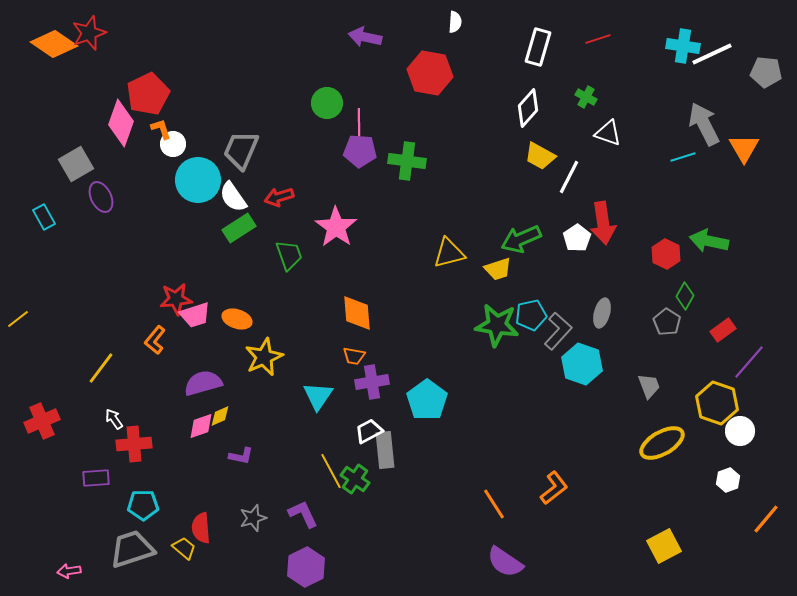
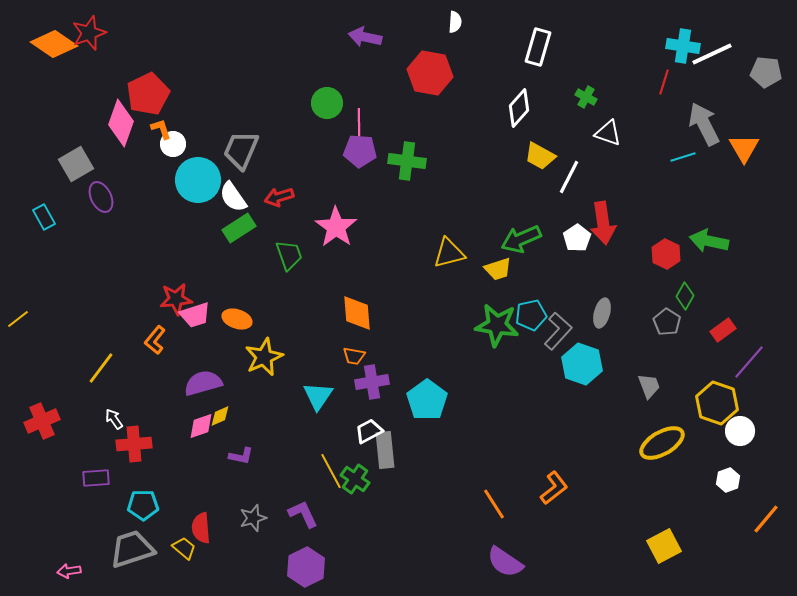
red line at (598, 39): moved 66 px right, 43 px down; rotated 55 degrees counterclockwise
white diamond at (528, 108): moved 9 px left
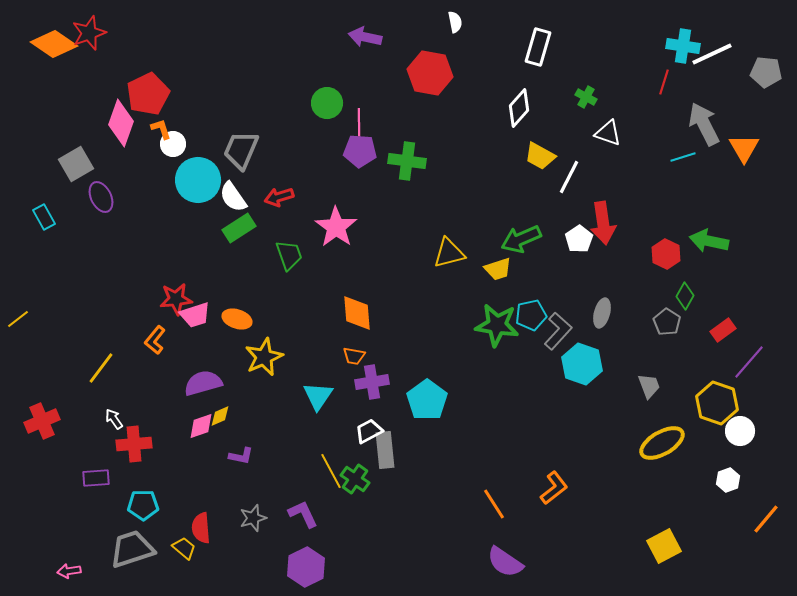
white semicircle at (455, 22): rotated 15 degrees counterclockwise
white pentagon at (577, 238): moved 2 px right, 1 px down
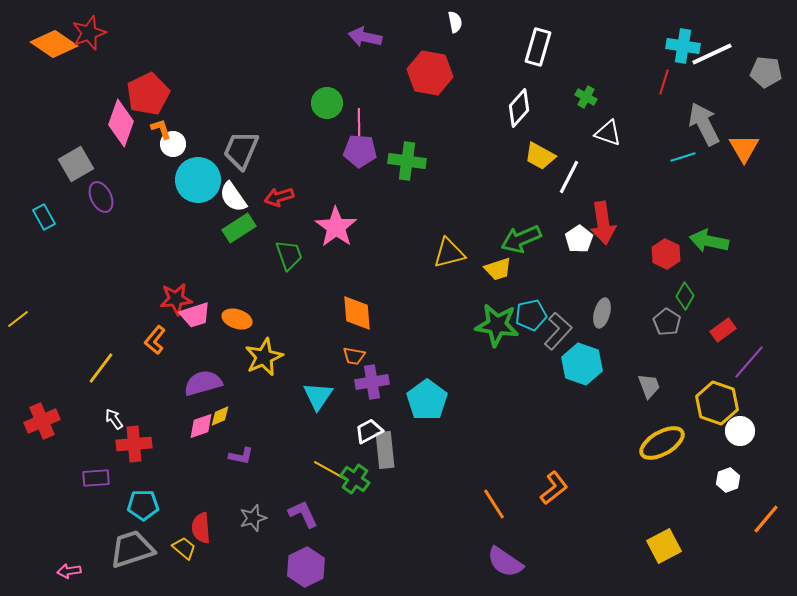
yellow line at (331, 471): rotated 33 degrees counterclockwise
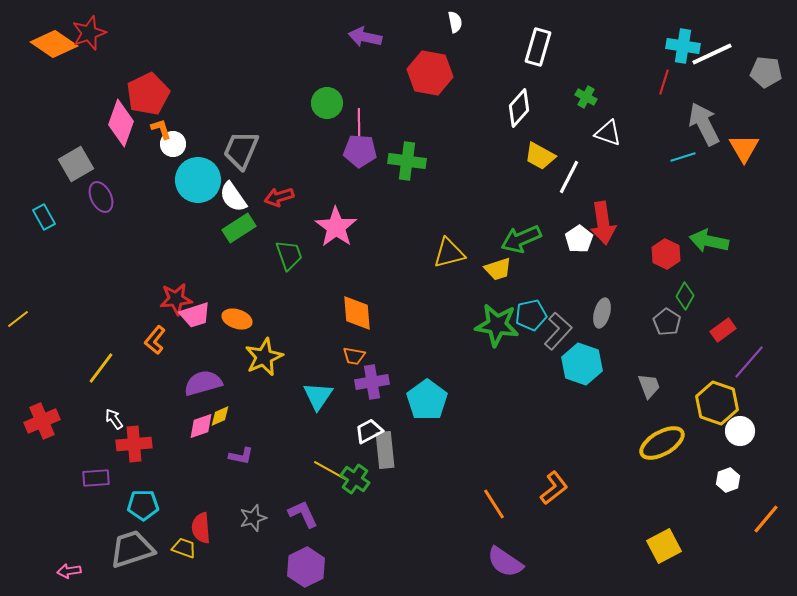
yellow trapezoid at (184, 548): rotated 20 degrees counterclockwise
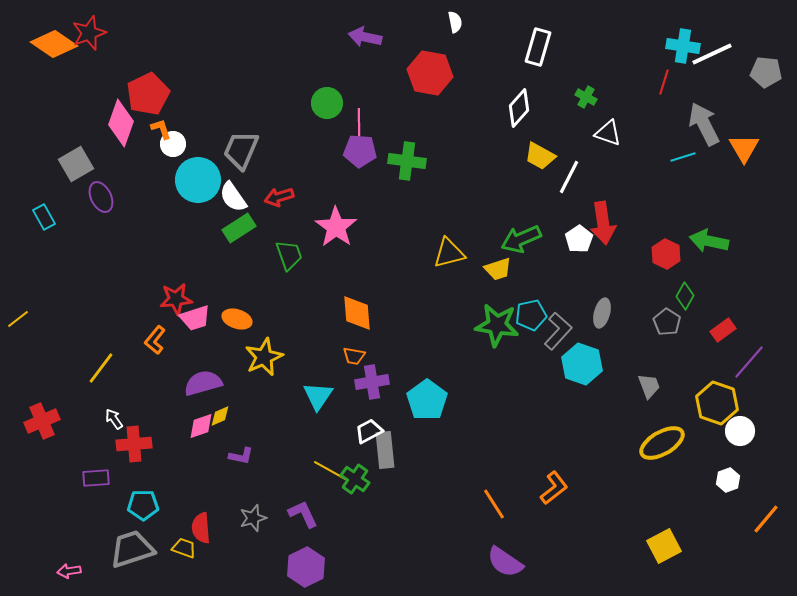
pink trapezoid at (195, 315): moved 3 px down
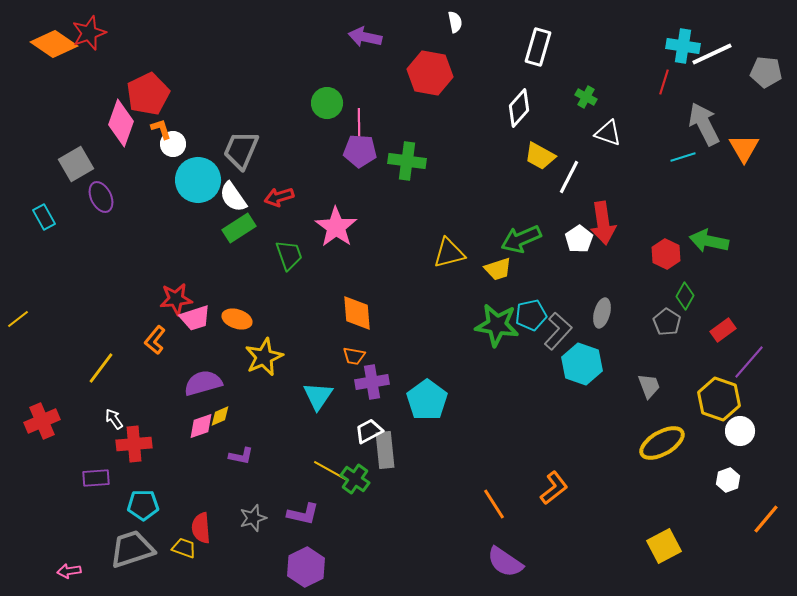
yellow hexagon at (717, 403): moved 2 px right, 4 px up
purple L-shape at (303, 514): rotated 128 degrees clockwise
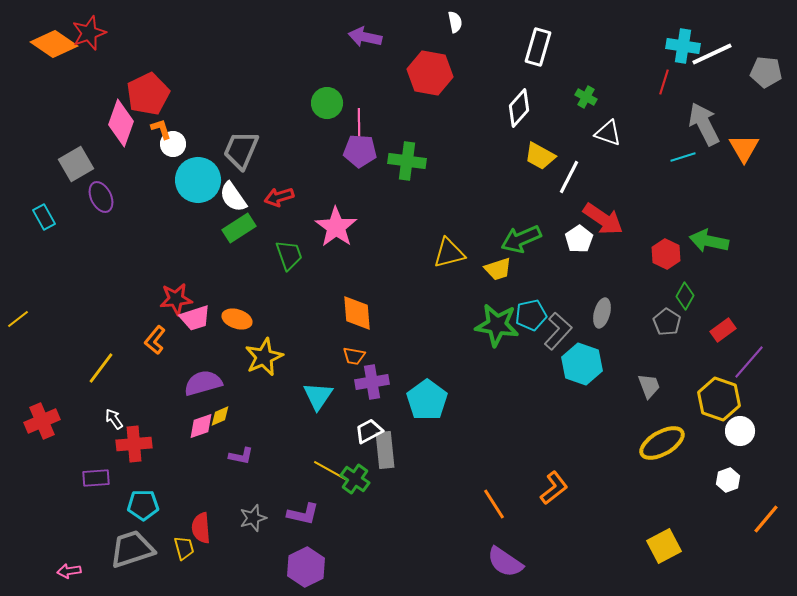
red arrow at (603, 223): moved 4 px up; rotated 48 degrees counterclockwise
yellow trapezoid at (184, 548): rotated 55 degrees clockwise
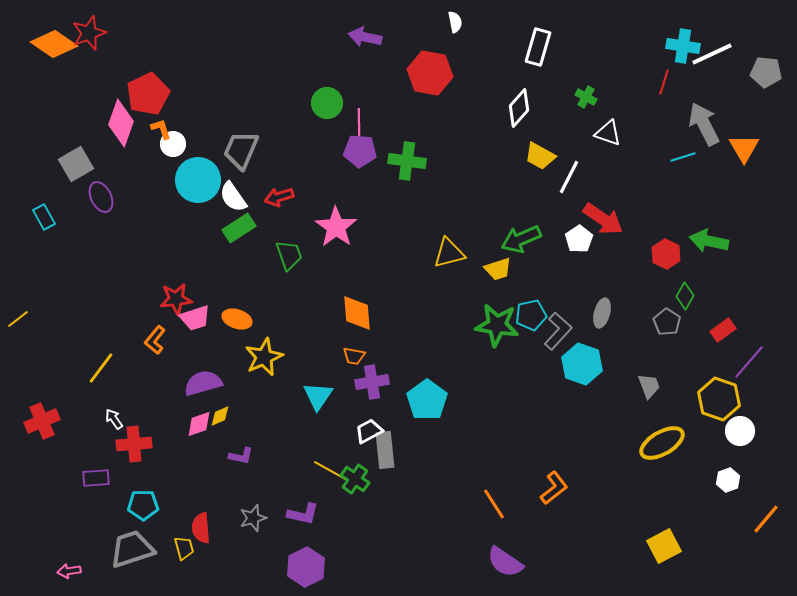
pink diamond at (201, 426): moved 2 px left, 2 px up
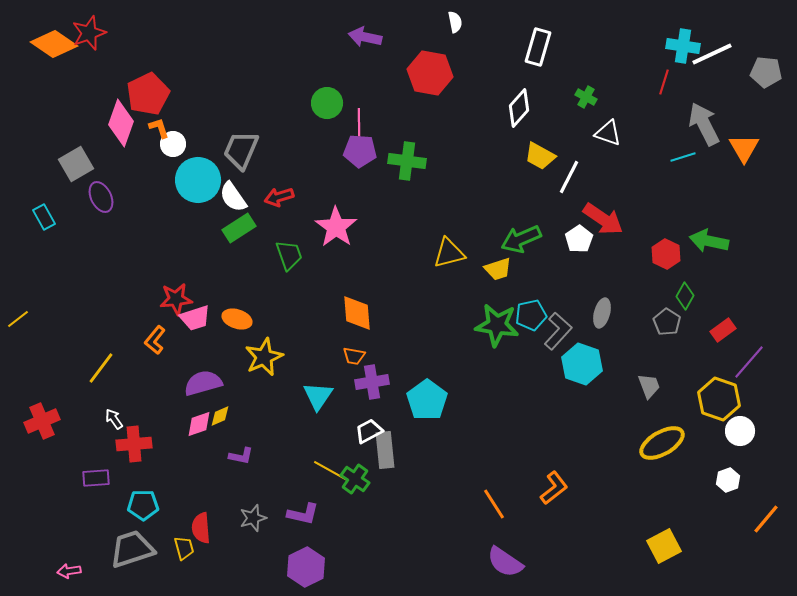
orange L-shape at (161, 129): moved 2 px left, 1 px up
